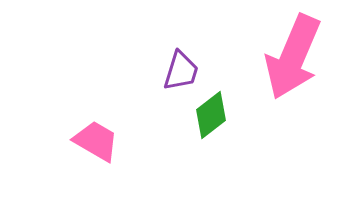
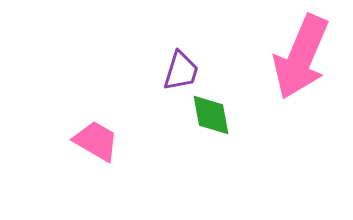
pink arrow: moved 8 px right
green diamond: rotated 63 degrees counterclockwise
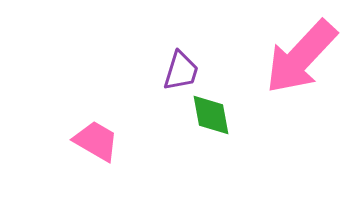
pink arrow: rotated 20 degrees clockwise
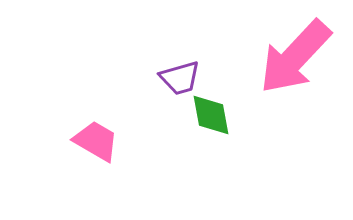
pink arrow: moved 6 px left
purple trapezoid: moved 1 px left, 7 px down; rotated 57 degrees clockwise
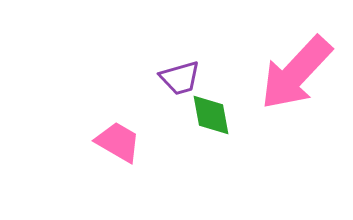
pink arrow: moved 1 px right, 16 px down
pink trapezoid: moved 22 px right, 1 px down
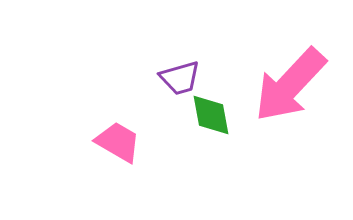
pink arrow: moved 6 px left, 12 px down
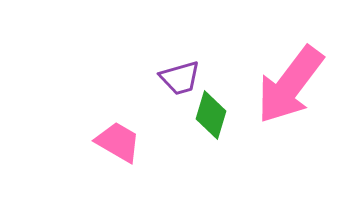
pink arrow: rotated 6 degrees counterclockwise
green diamond: rotated 27 degrees clockwise
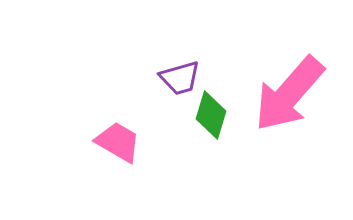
pink arrow: moved 1 px left, 9 px down; rotated 4 degrees clockwise
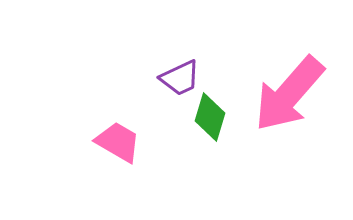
purple trapezoid: rotated 9 degrees counterclockwise
green diamond: moved 1 px left, 2 px down
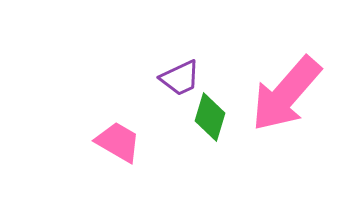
pink arrow: moved 3 px left
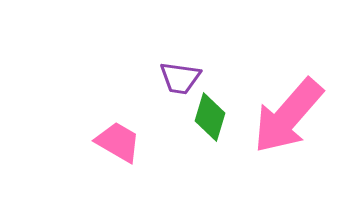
purple trapezoid: rotated 33 degrees clockwise
pink arrow: moved 2 px right, 22 px down
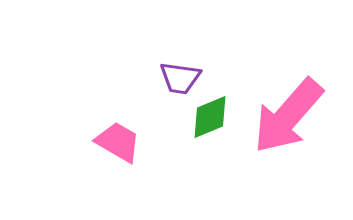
green diamond: rotated 51 degrees clockwise
